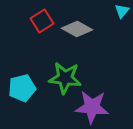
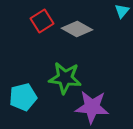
cyan pentagon: moved 1 px right, 9 px down
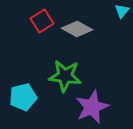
green star: moved 2 px up
purple star: rotated 28 degrees counterclockwise
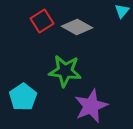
gray diamond: moved 2 px up
green star: moved 5 px up
cyan pentagon: rotated 20 degrees counterclockwise
purple star: moved 1 px left, 1 px up
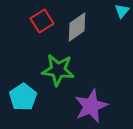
gray diamond: rotated 64 degrees counterclockwise
green star: moved 7 px left, 1 px up
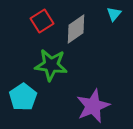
cyan triangle: moved 8 px left, 3 px down
gray diamond: moved 1 px left, 2 px down
green star: moved 7 px left, 5 px up
purple star: moved 2 px right
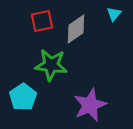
red square: rotated 20 degrees clockwise
purple star: moved 3 px left, 1 px up
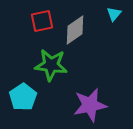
gray diamond: moved 1 px left, 1 px down
purple star: rotated 12 degrees clockwise
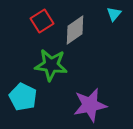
red square: rotated 20 degrees counterclockwise
cyan pentagon: rotated 12 degrees counterclockwise
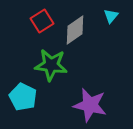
cyan triangle: moved 3 px left, 2 px down
purple star: rotated 24 degrees clockwise
